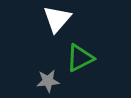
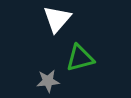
green triangle: rotated 12 degrees clockwise
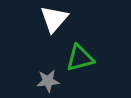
white triangle: moved 3 px left
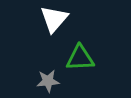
green triangle: rotated 12 degrees clockwise
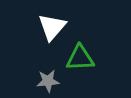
white triangle: moved 2 px left, 8 px down
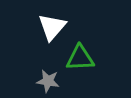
gray star: rotated 15 degrees clockwise
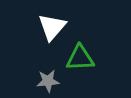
gray star: rotated 15 degrees counterclockwise
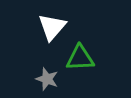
gray star: moved 1 px left, 2 px up; rotated 25 degrees clockwise
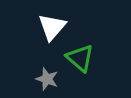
green triangle: rotated 44 degrees clockwise
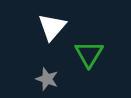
green triangle: moved 9 px right, 4 px up; rotated 20 degrees clockwise
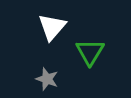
green triangle: moved 1 px right, 2 px up
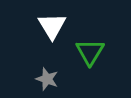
white triangle: moved 1 px up; rotated 12 degrees counterclockwise
